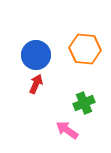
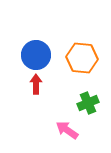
orange hexagon: moved 3 px left, 9 px down
red arrow: rotated 24 degrees counterclockwise
green cross: moved 4 px right
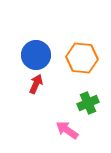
red arrow: rotated 24 degrees clockwise
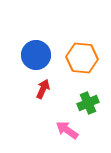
red arrow: moved 7 px right, 5 px down
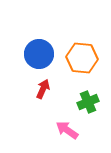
blue circle: moved 3 px right, 1 px up
green cross: moved 1 px up
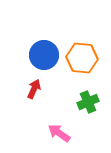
blue circle: moved 5 px right, 1 px down
red arrow: moved 9 px left
pink arrow: moved 8 px left, 3 px down
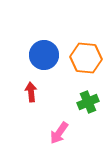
orange hexagon: moved 4 px right
red arrow: moved 3 px left, 3 px down; rotated 30 degrees counterclockwise
pink arrow: rotated 90 degrees counterclockwise
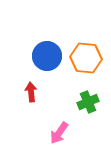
blue circle: moved 3 px right, 1 px down
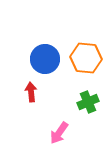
blue circle: moved 2 px left, 3 px down
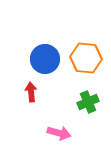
pink arrow: rotated 110 degrees counterclockwise
